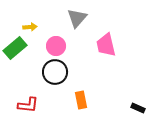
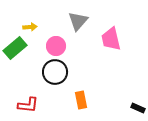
gray triangle: moved 1 px right, 3 px down
pink trapezoid: moved 5 px right, 6 px up
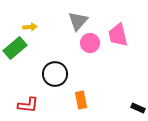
pink trapezoid: moved 7 px right, 4 px up
pink circle: moved 34 px right, 3 px up
black circle: moved 2 px down
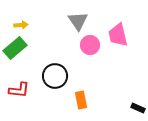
gray triangle: rotated 15 degrees counterclockwise
yellow arrow: moved 9 px left, 2 px up
pink circle: moved 2 px down
black circle: moved 2 px down
red L-shape: moved 9 px left, 15 px up
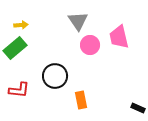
pink trapezoid: moved 1 px right, 2 px down
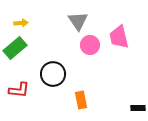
yellow arrow: moved 2 px up
black circle: moved 2 px left, 2 px up
black rectangle: rotated 24 degrees counterclockwise
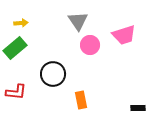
pink trapezoid: moved 5 px right, 2 px up; rotated 95 degrees counterclockwise
red L-shape: moved 3 px left, 2 px down
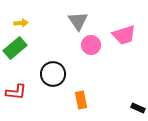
pink circle: moved 1 px right
black rectangle: rotated 24 degrees clockwise
